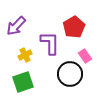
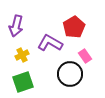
purple arrow: rotated 30 degrees counterclockwise
purple L-shape: rotated 60 degrees counterclockwise
yellow cross: moved 3 px left
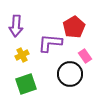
purple arrow: rotated 10 degrees counterclockwise
purple L-shape: rotated 25 degrees counterclockwise
green square: moved 3 px right, 2 px down
